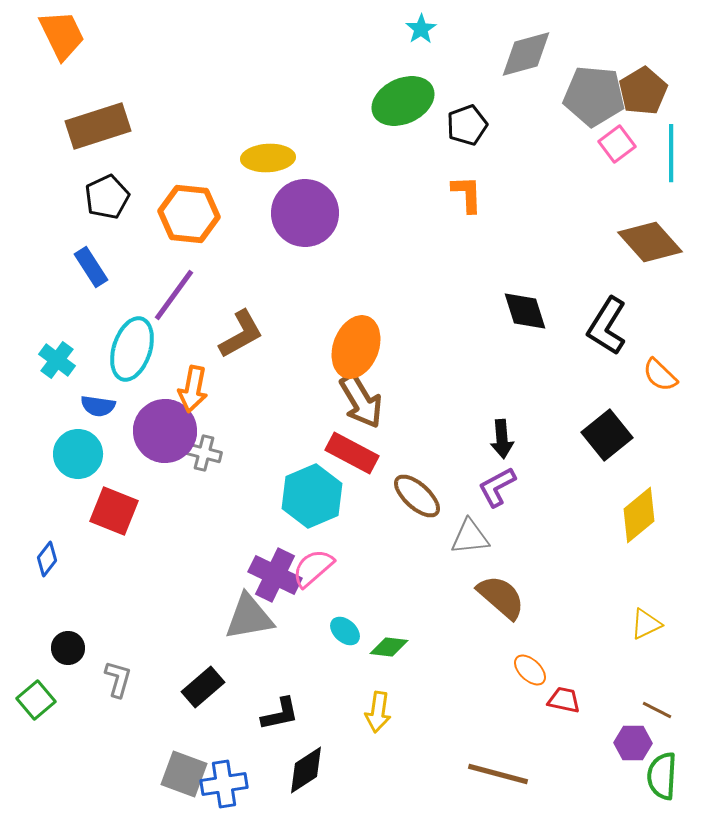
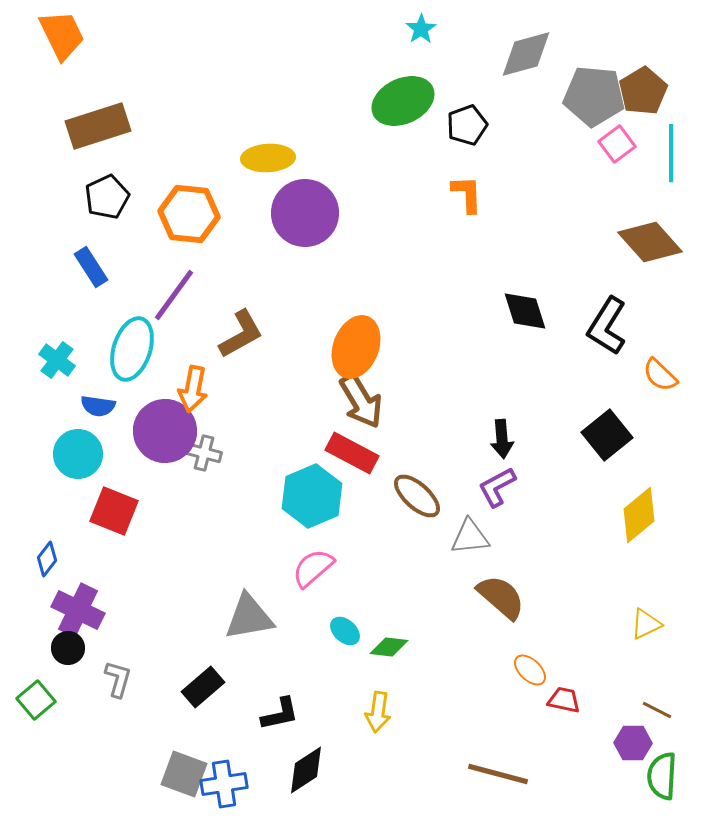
purple cross at (275, 575): moved 197 px left, 35 px down
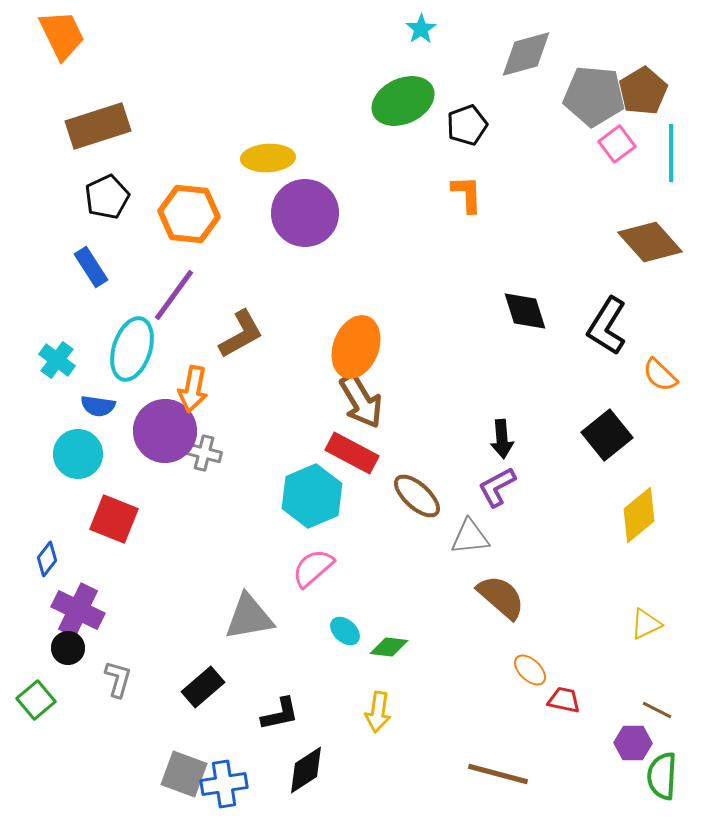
red square at (114, 511): moved 8 px down
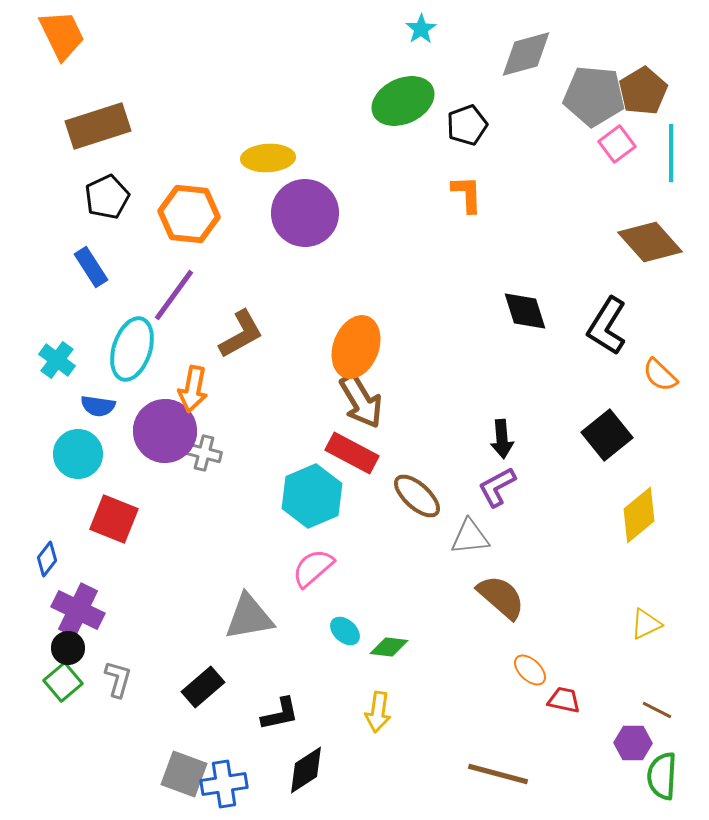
green square at (36, 700): moved 27 px right, 18 px up
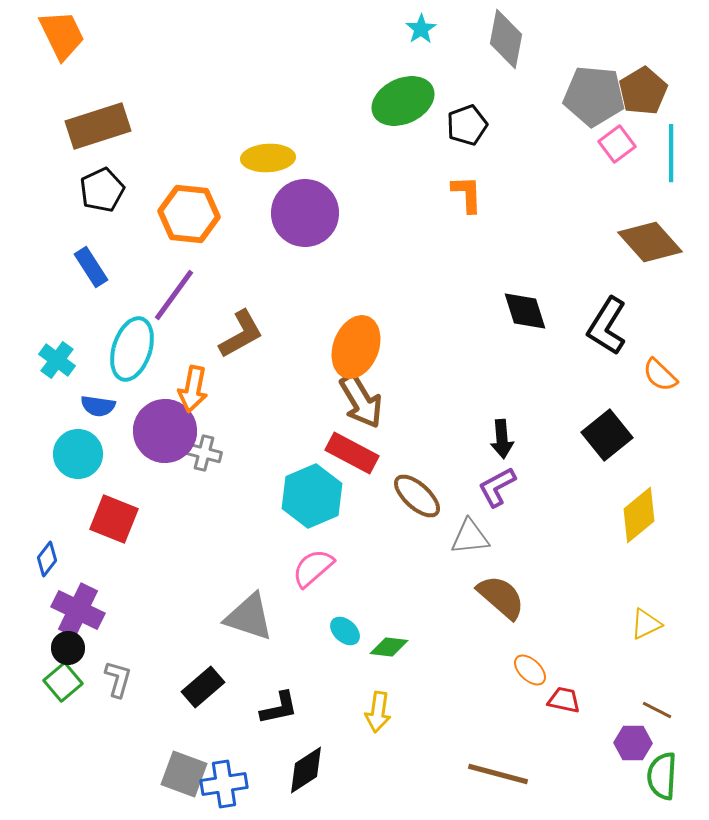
gray diamond at (526, 54): moved 20 px left, 15 px up; rotated 64 degrees counterclockwise
black pentagon at (107, 197): moved 5 px left, 7 px up
gray triangle at (249, 617): rotated 28 degrees clockwise
black L-shape at (280, 714): moved 1 px left, 6 px up
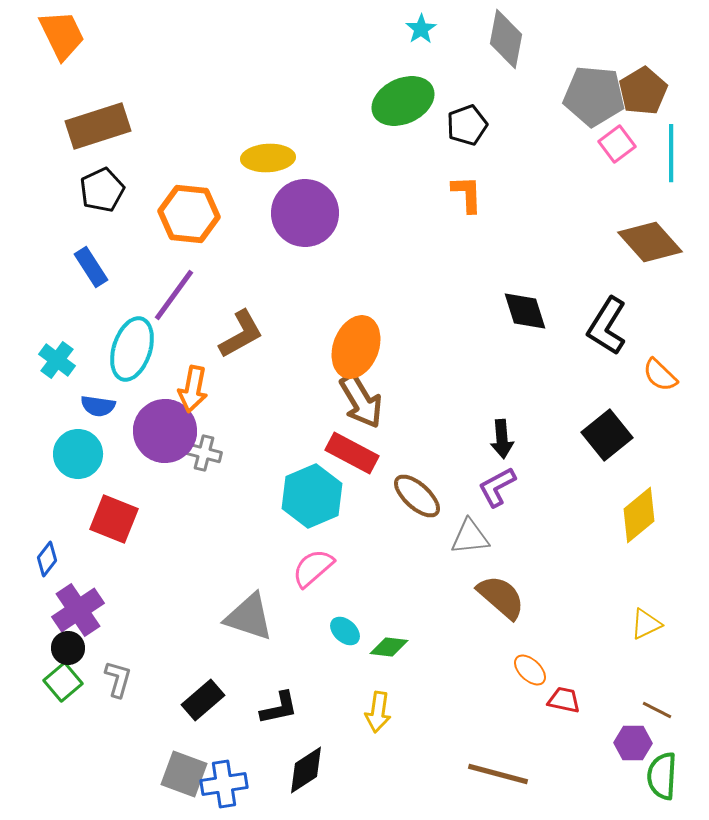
purple cross at (78, 610): rotated 30 degrees clockwise
black rectangle at (203, 687): moved 13 px down
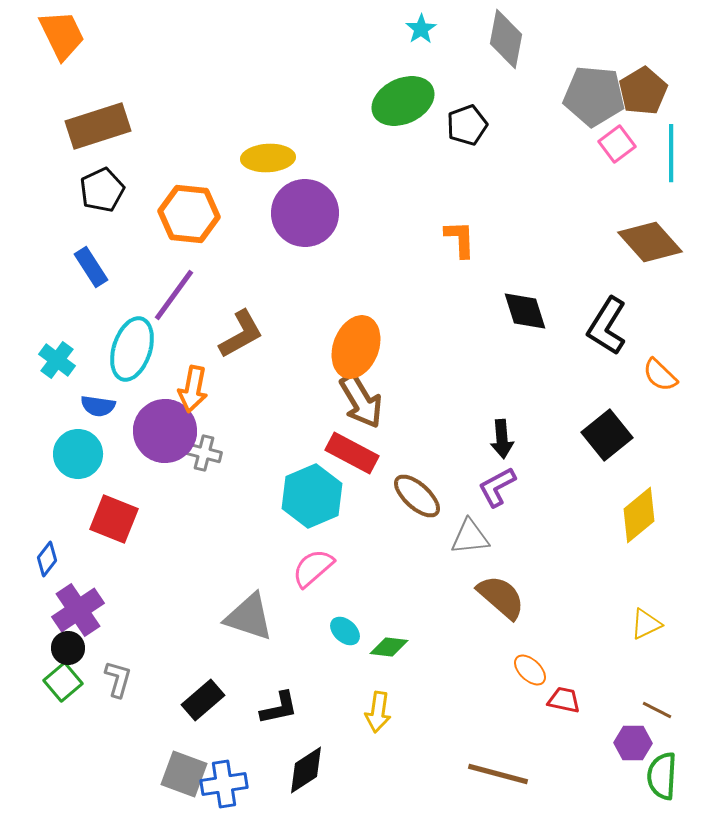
orange L-shape at (467, 194): moved 7 px left, 45 px down
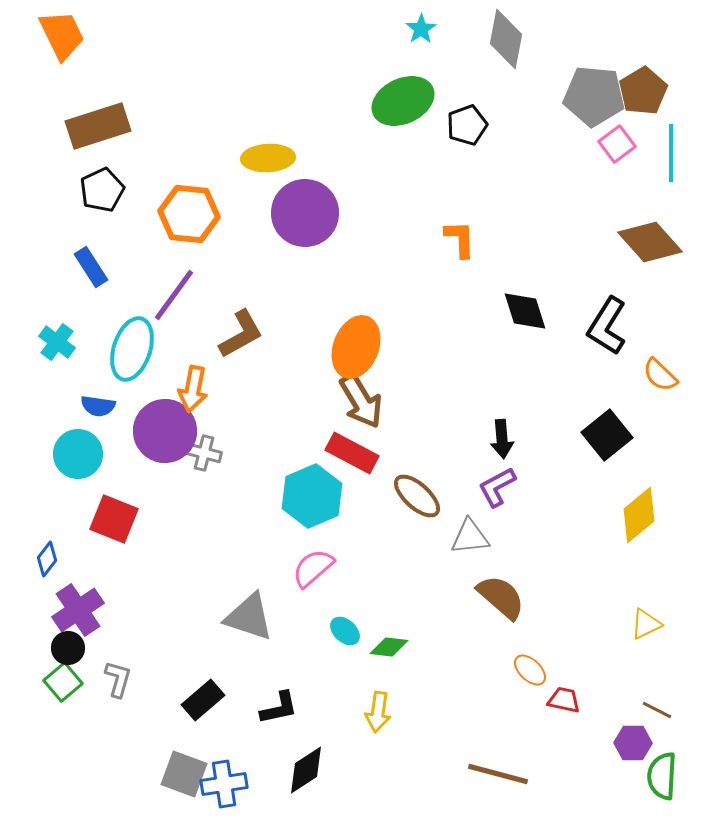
cyan cross at (57, 360): moved 18 px up
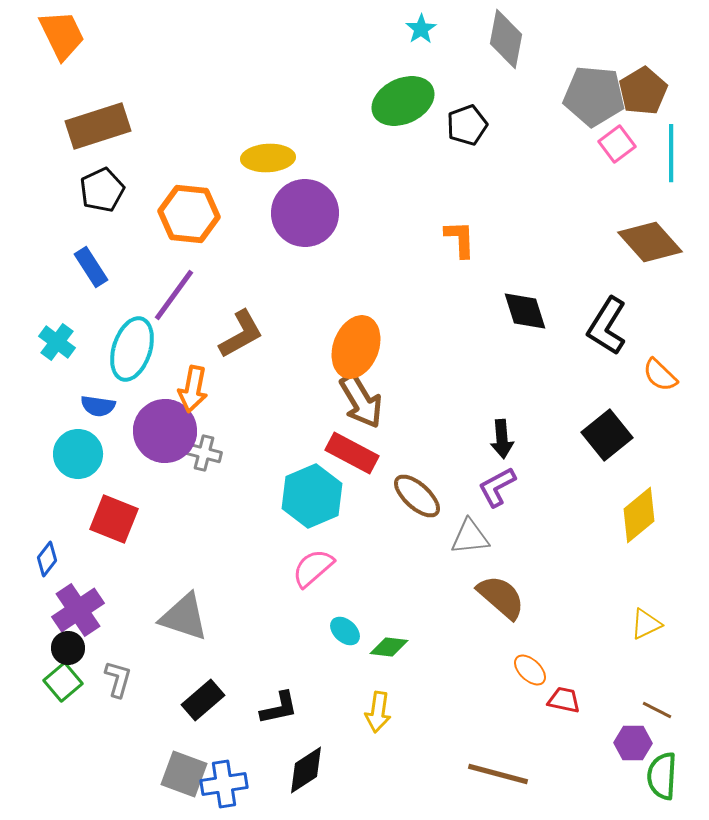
gray triangle at (249, 617): moved 65 px left
